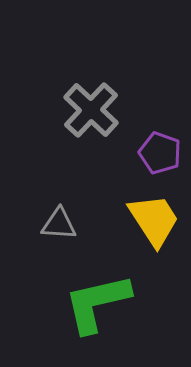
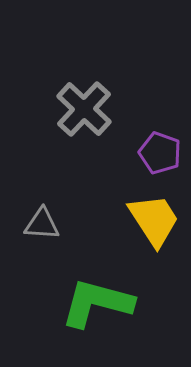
gray cross: moved 7 px left, 1 px up
gray triangle: moved 17 px left
green L-shape: rotated 28 degrees clockwise
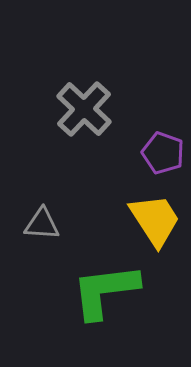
purple pentagon: moved 3 px right
yellow trapezoid: moved 1 px right
green L-shape: moved 8 px right, 12 px up; rotated 22 degrees counterclockwise
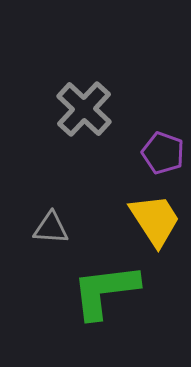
gray triangle: moved 9 px right, 4 px down
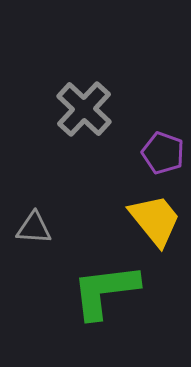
yellow trapezoid: rotated 6 degrees counterclockwise
gray triangle: moved 17 px left
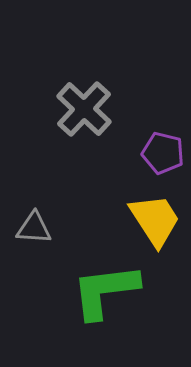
purple pentagon: rotated 6 degrees counterclockwise
yellow trapezoid: rotated 6 degrees clockwise
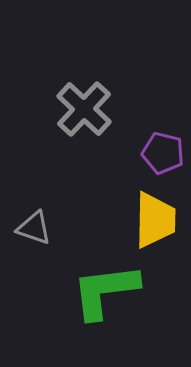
yellow trapezoid: rotated 34 degrees clockwise
gray triangle: rotated 15 degrees clockwise
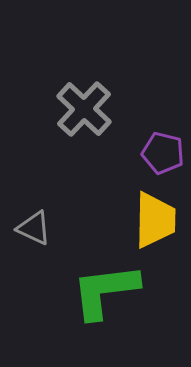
gray triangle: rotated 6 degrees clockwise
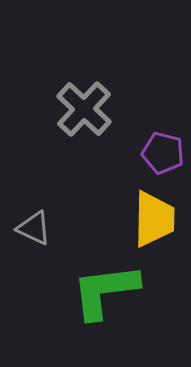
yellow trapezoid: moved 1 px left, 1 px up
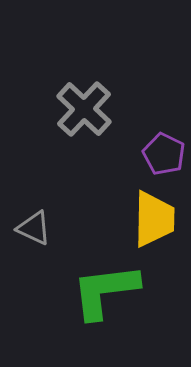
purple pentagon: moved 1 px right, 1 px down; rotated 12 degrees clockwise
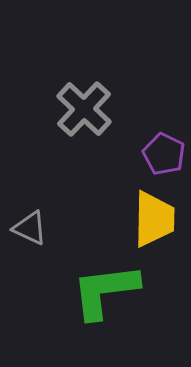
gray triangle: moved 4 px left
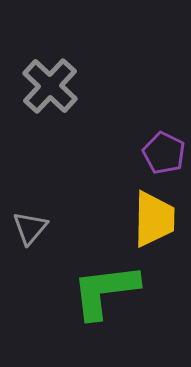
gray cross: moved 34 px left, 23 px up
purple pentagon: moved 1 px up
gray triangle: rotated 45 degrees clockwise
